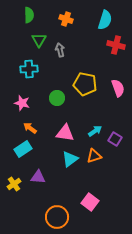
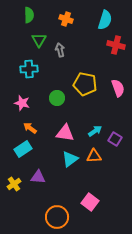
orange triangle: rotated 14 degrees clockwise
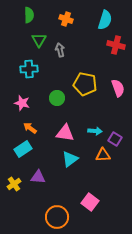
cyan arrow: rotated 40 degrees clockwise
orange triangle: moved 9 px right, 1 px up
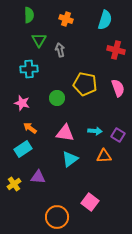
red cross: moved 5 px down
purple square: moved 3 px right, 4 px up
orange triangle: moved 1 px right, 1 px down
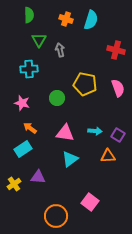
cyan semicircle: moved 14 px left
orange triangle: moved 4 px right
orange circle: moved 1 px left, 1 px up
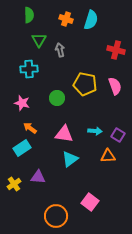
pink semicircle: moved 3 px left, 2 px up
pink triangle: moved 1 px left, 1 px down
cyan rectangle: moved 1 px left, 1 px up
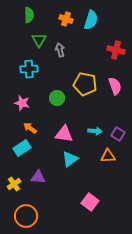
purple square: moved 1 px up
orange circle: moved 30 px left
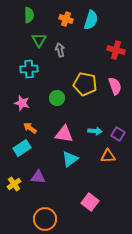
orange circle: moved 19 px right, 3 px down
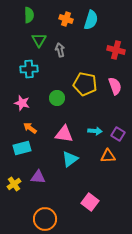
cyan rectangle: rotated 18 degrees clockwise
